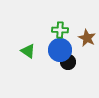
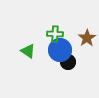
green cross: moved 5 px left, 4 px down
brown star: rotated 12 degrees clockwise
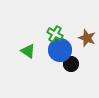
green cross: rotated 28 degrees clockwise
brown star: rotated 18 degrees counterclockwise
black circle: moved 3 px right, 2 px down
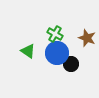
blue circle: moved 3 px left, 3 px down
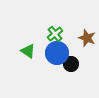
green cross: rotated 21 degrees clockwise
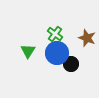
green cross: rotated 14 degrees counterclockwise
green triangle: rotated 28 degrees clockwise
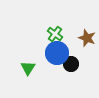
green triangle: moved 17 px down
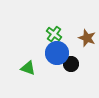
green cross: moved 1 px left
green triangle: rotated 42 degrees counterclockwise
